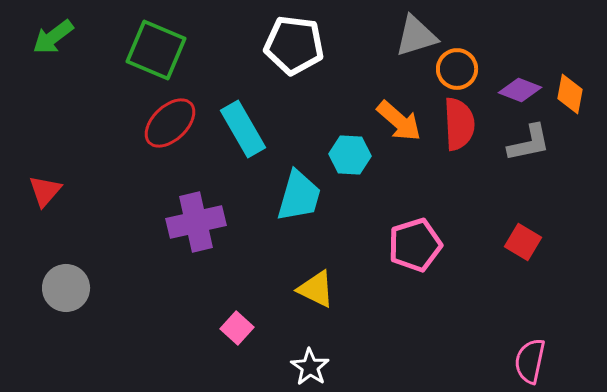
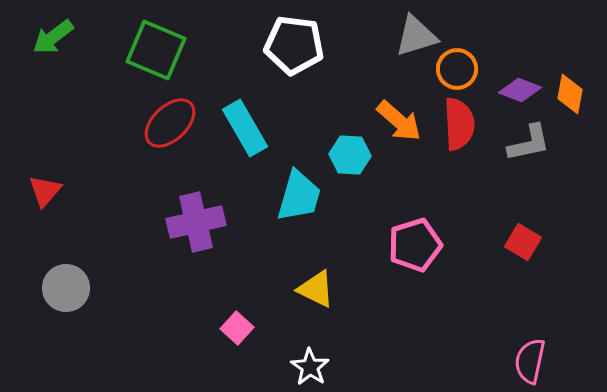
cyan rectangle: moved 2 px right, 1 px up
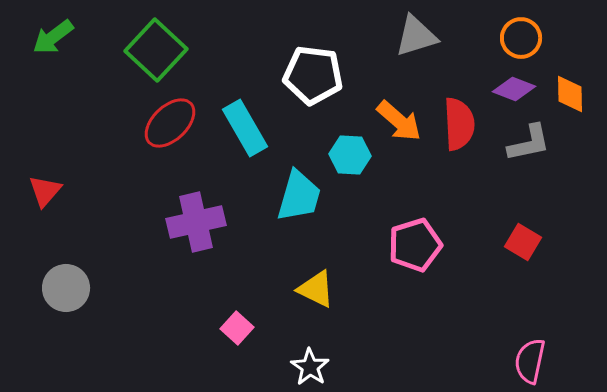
white pentagon: moved 19 px right, 30 px down
green square: rotated 20 degrees clockwise
orange circle: moved 64 px right, 31 px up
purple diamond: moved 6 px left, 1 px up
orange diamond: rotated 12 degrees counterclockwise
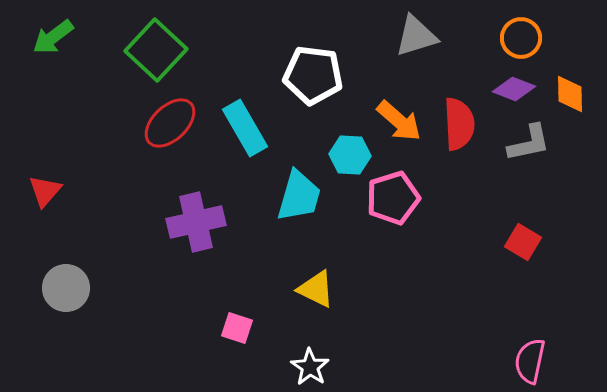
pink pentagon: moved 22 px left, 47 px up
pink square: rotated 24 degrees counterclockwise
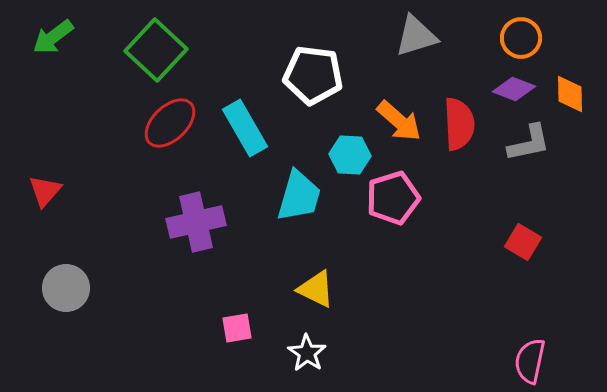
pink square: rotated 28 degrees counterclockwise
white star: moved 3 px left, 14 px up
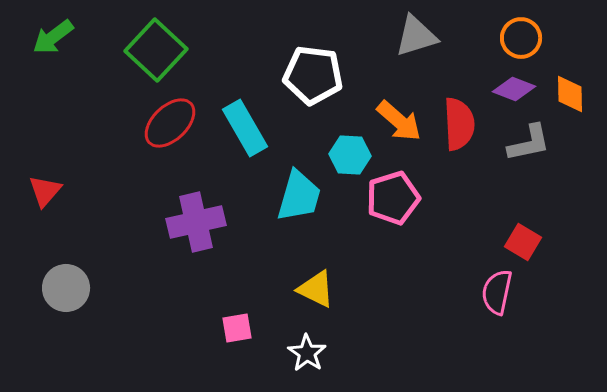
pink semicircle: moved 33 px left, 69 px up
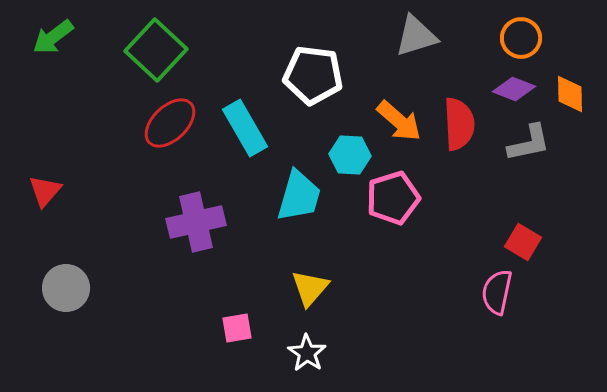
yellow triangle: moved 6 px left, 1 px up; rotated 45 degrees clockwise
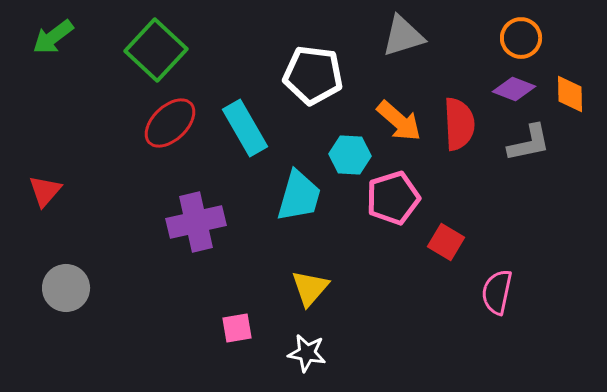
gray triangle: moved 13 px left
red square: moved 77 px left
white star: rotated 24 degrees counterclockwise
